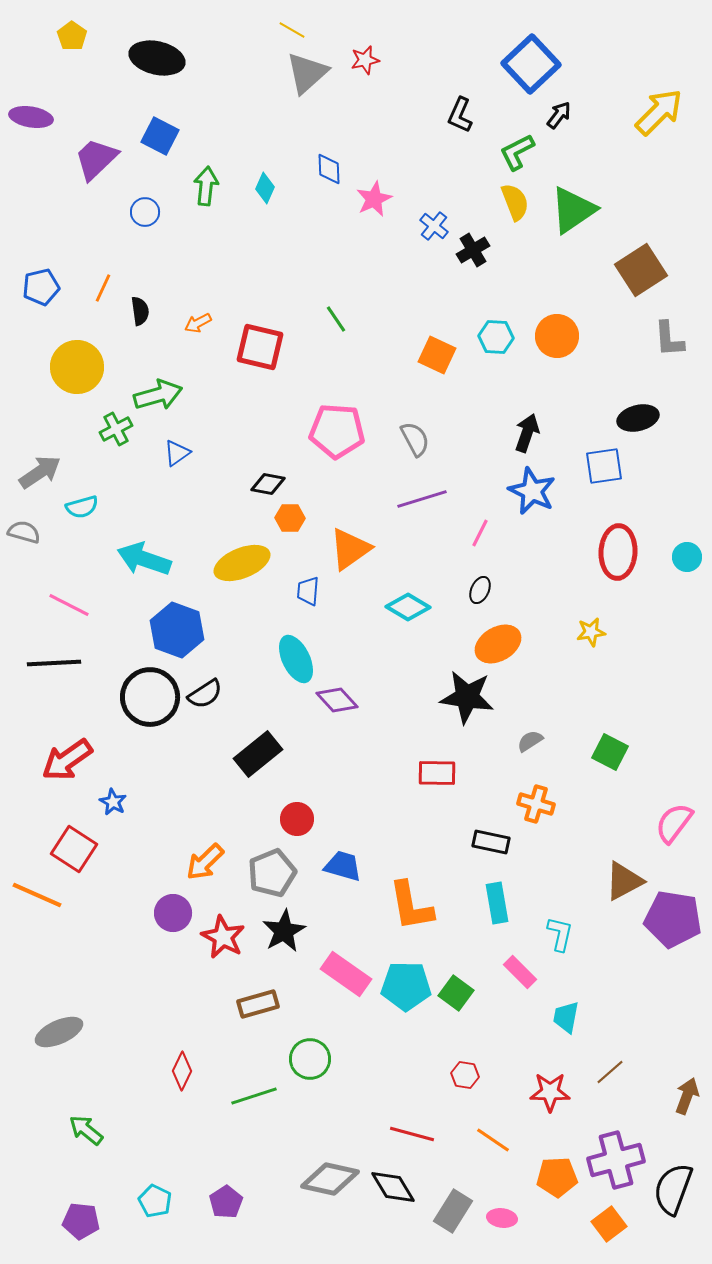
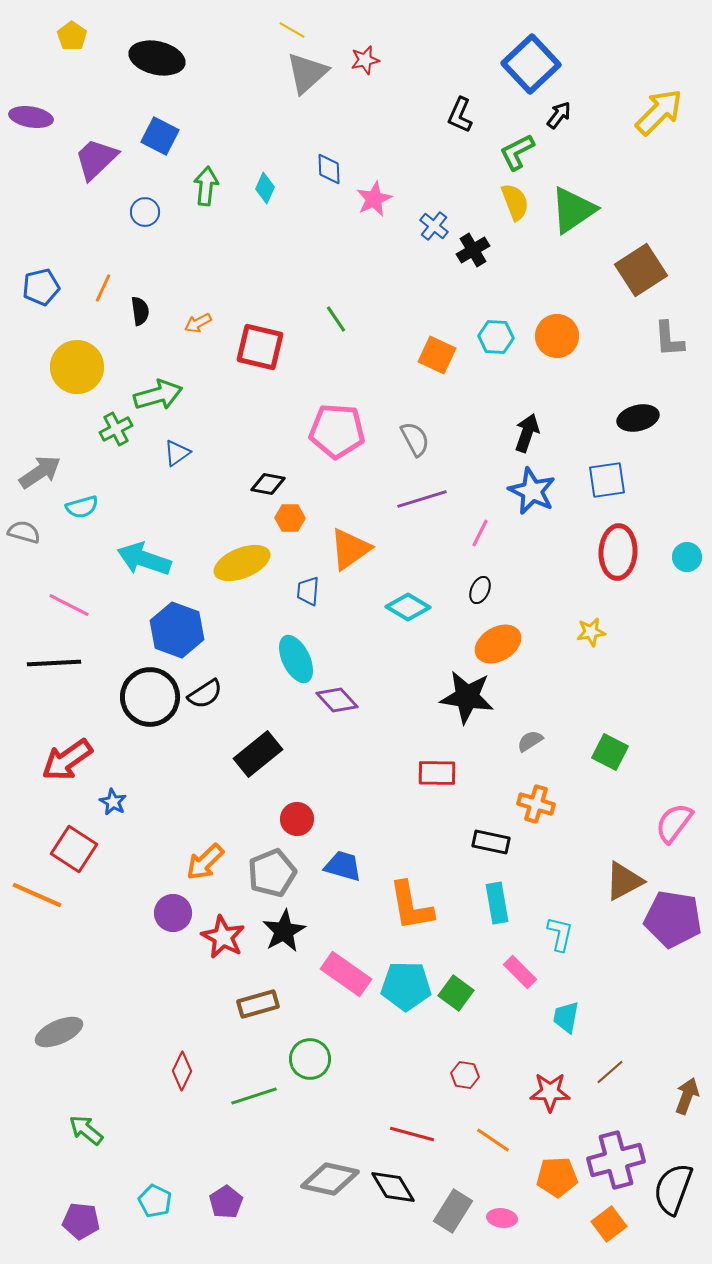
blue square at (604, 466): moved 3 px right, 14 px down
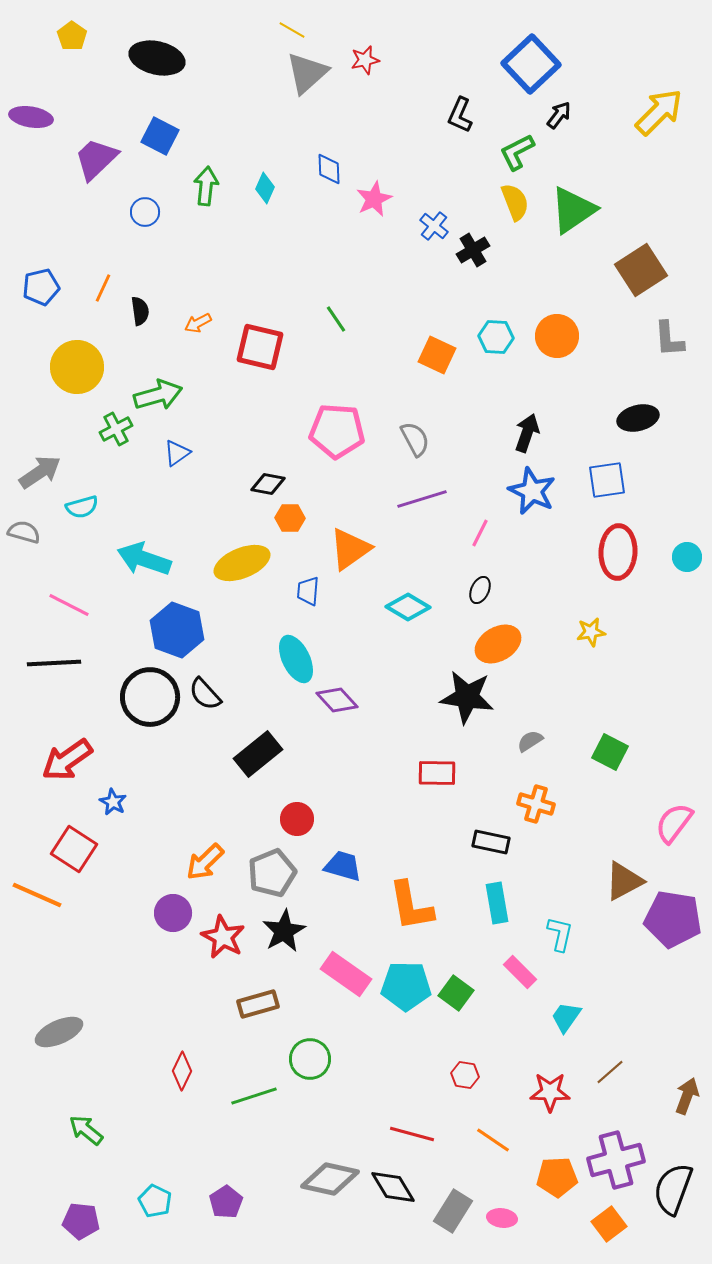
black semicircle at (205, 694): rotated 81 degrees clockwise
cyan trapezoid at (566, 1017): rotated 24 degrees clockwise
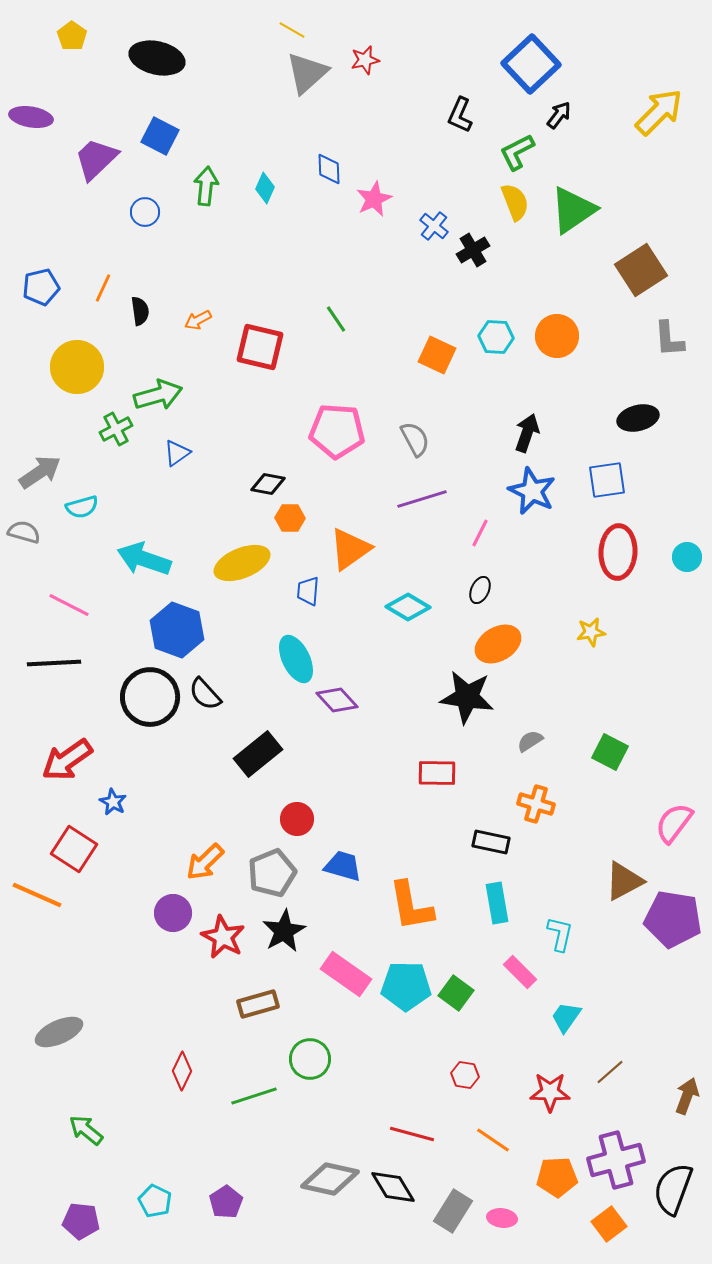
orange arrow at (198, 323): moved 3 px up
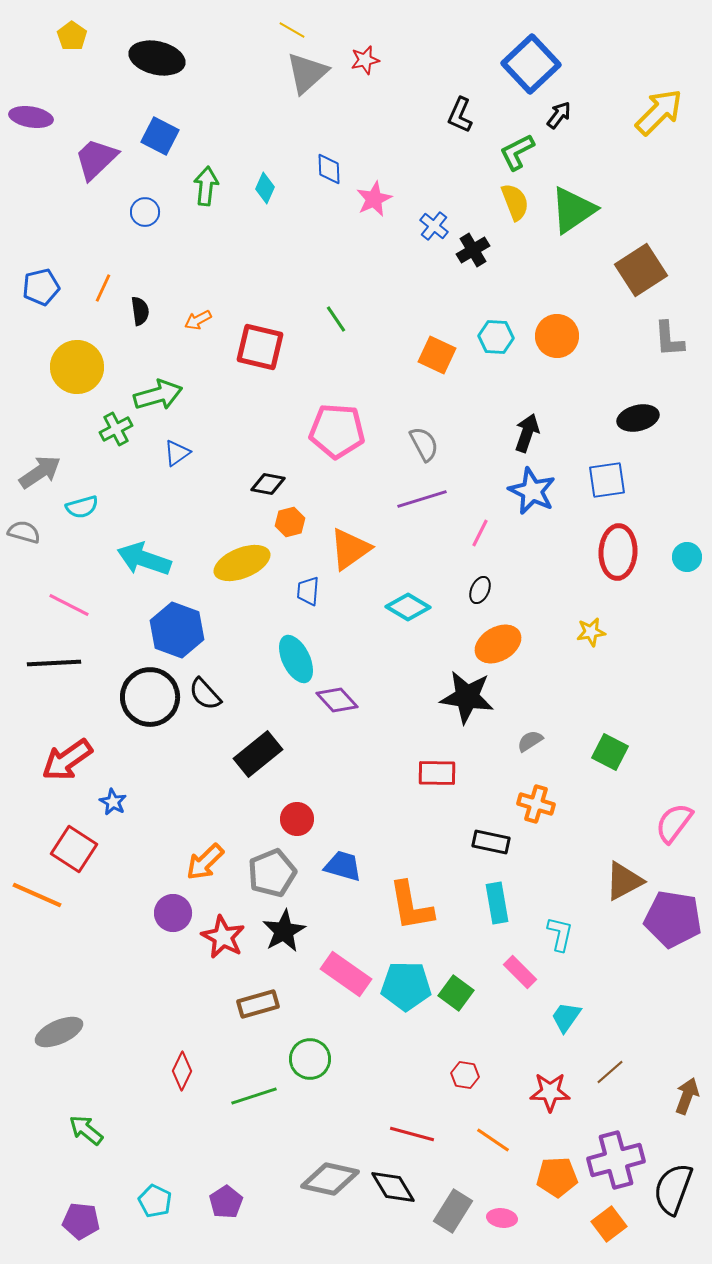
gray semicircle at (415, 439): moved 9 px right, 5 px down
orange hexagon at (290, 518): moved 4 px down; rotated 16 degrees counterclockwise
